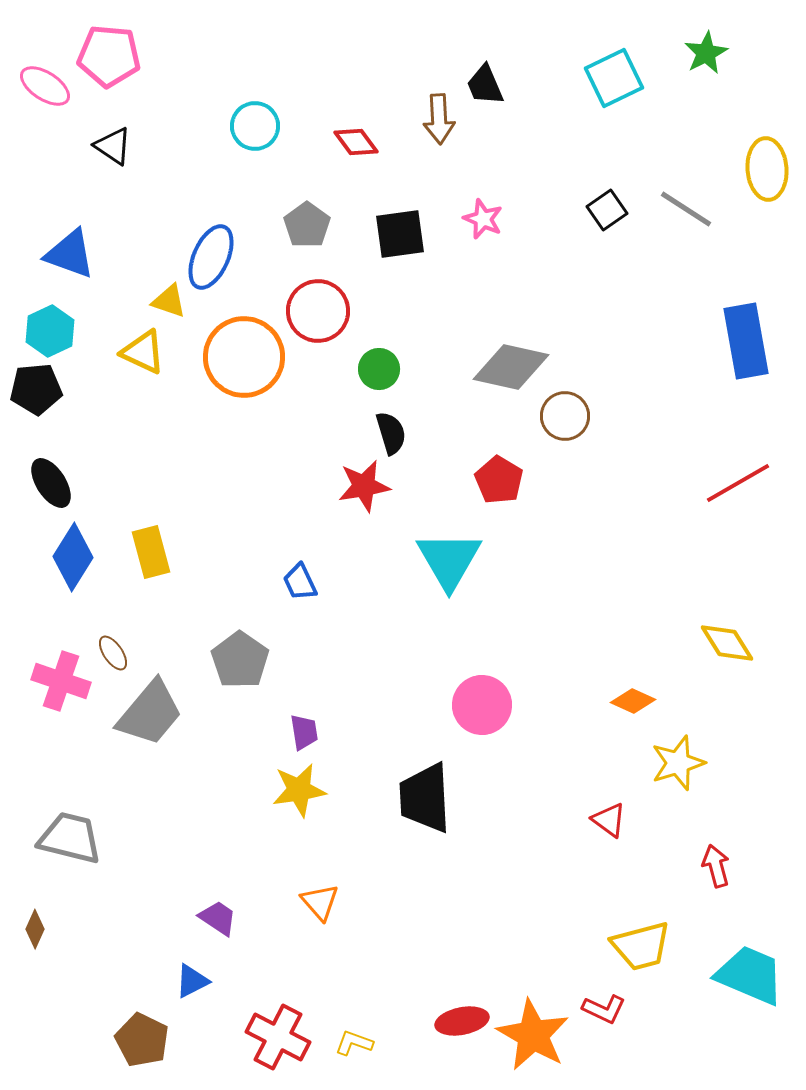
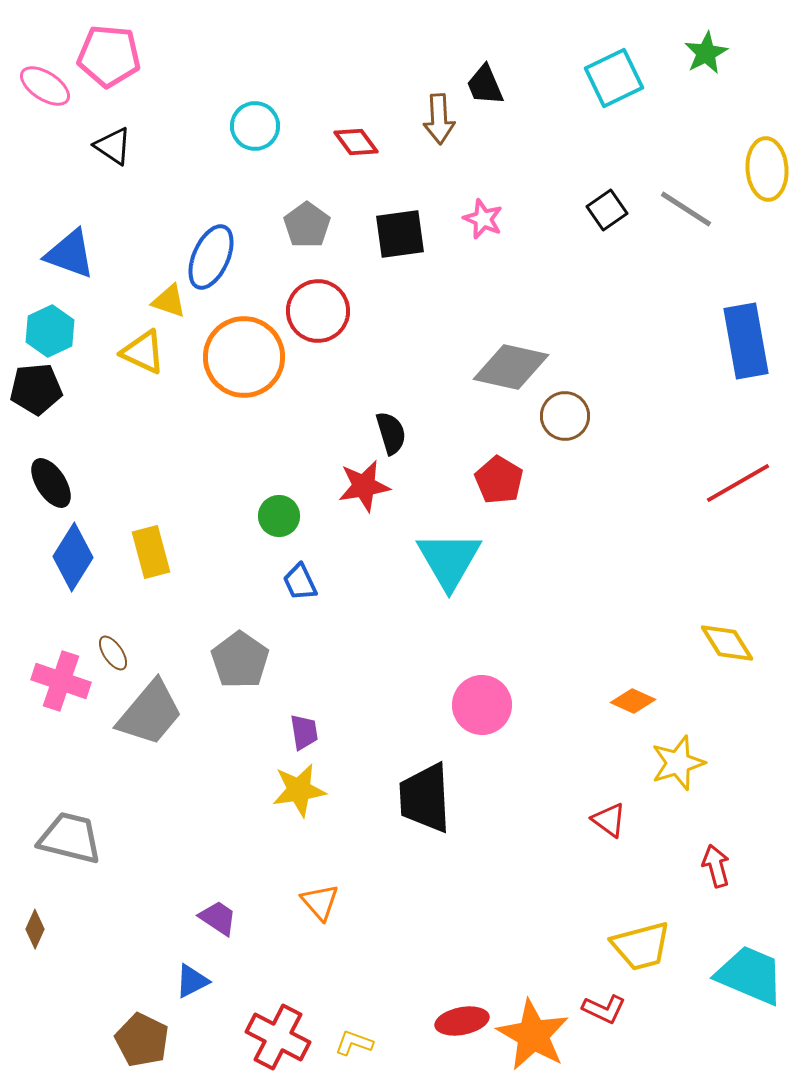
green circle at (379, 369): moved 100 px left, 147 px down
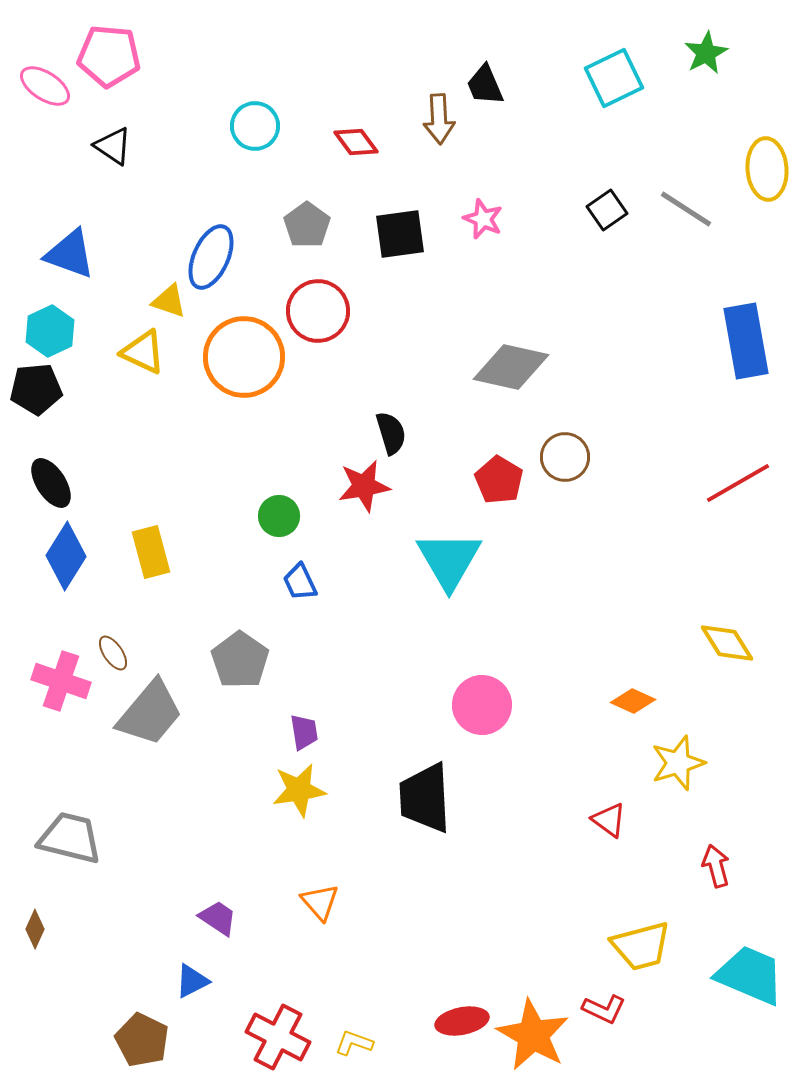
brown circle at (565, 416): moved 41 px down
blue diamond at (73, 557): moved 7 px left, 1 px up
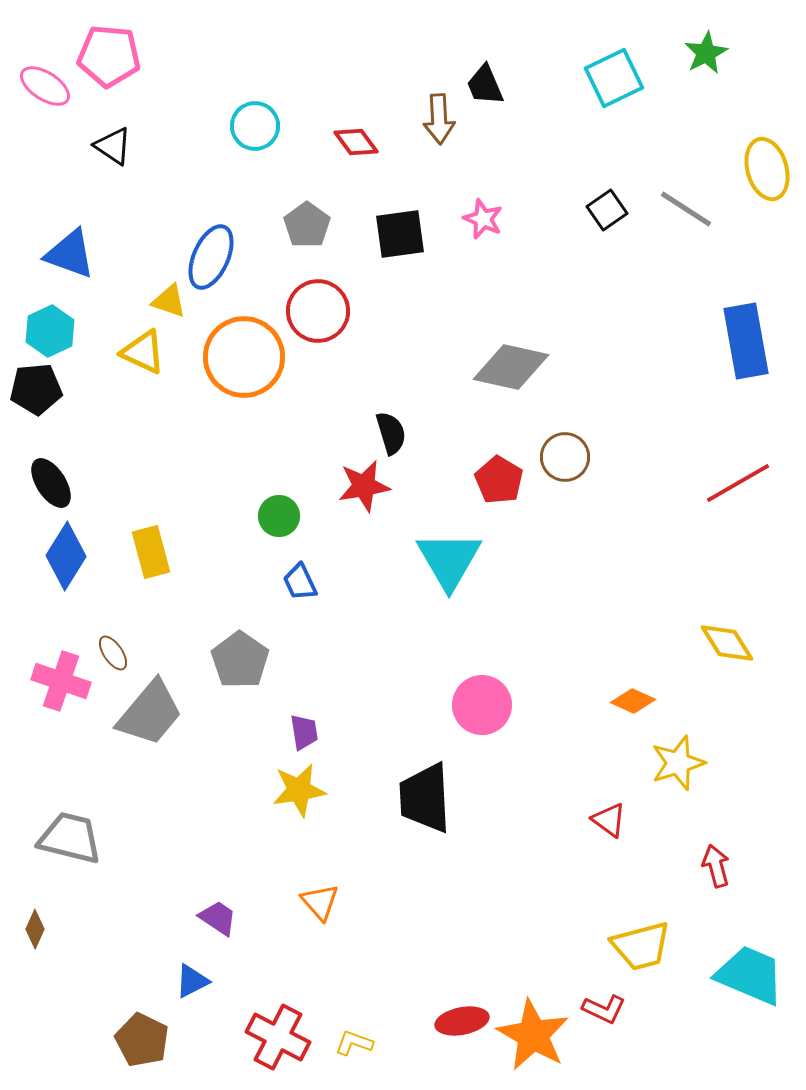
yellow ellipse at (767, 169): rotated 12 degrees counterclockwise
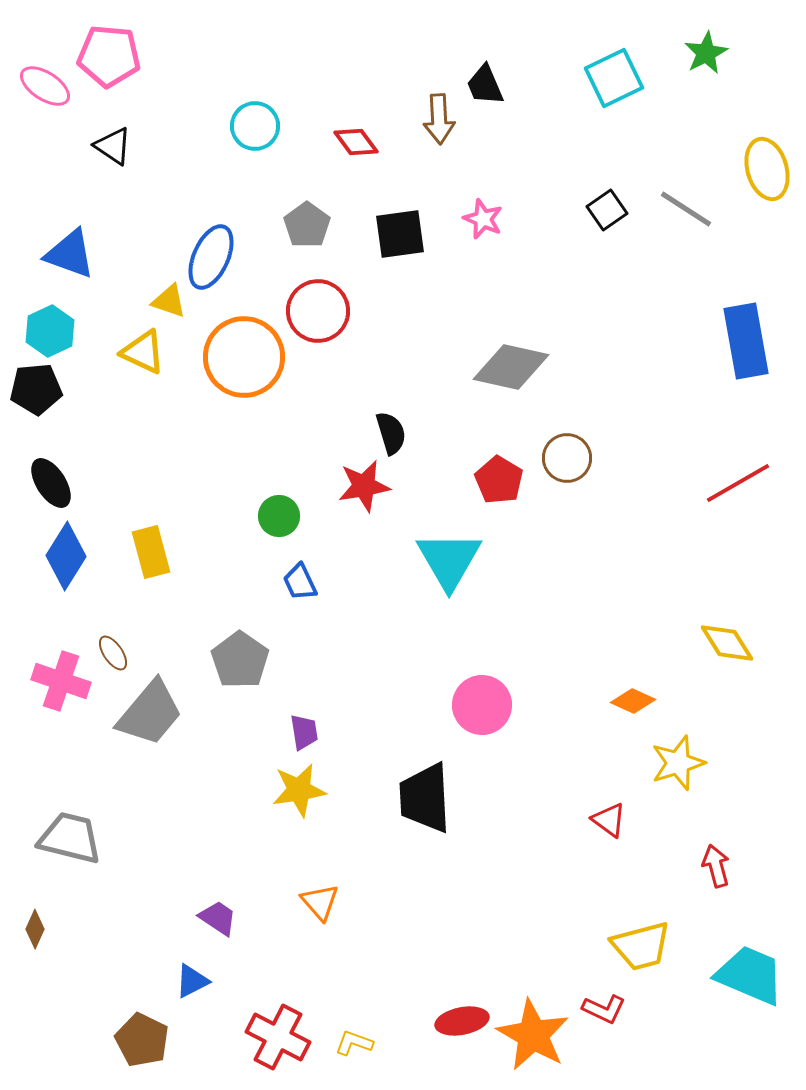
brown circle at (565, 457): moved 2 px right, 1 px down
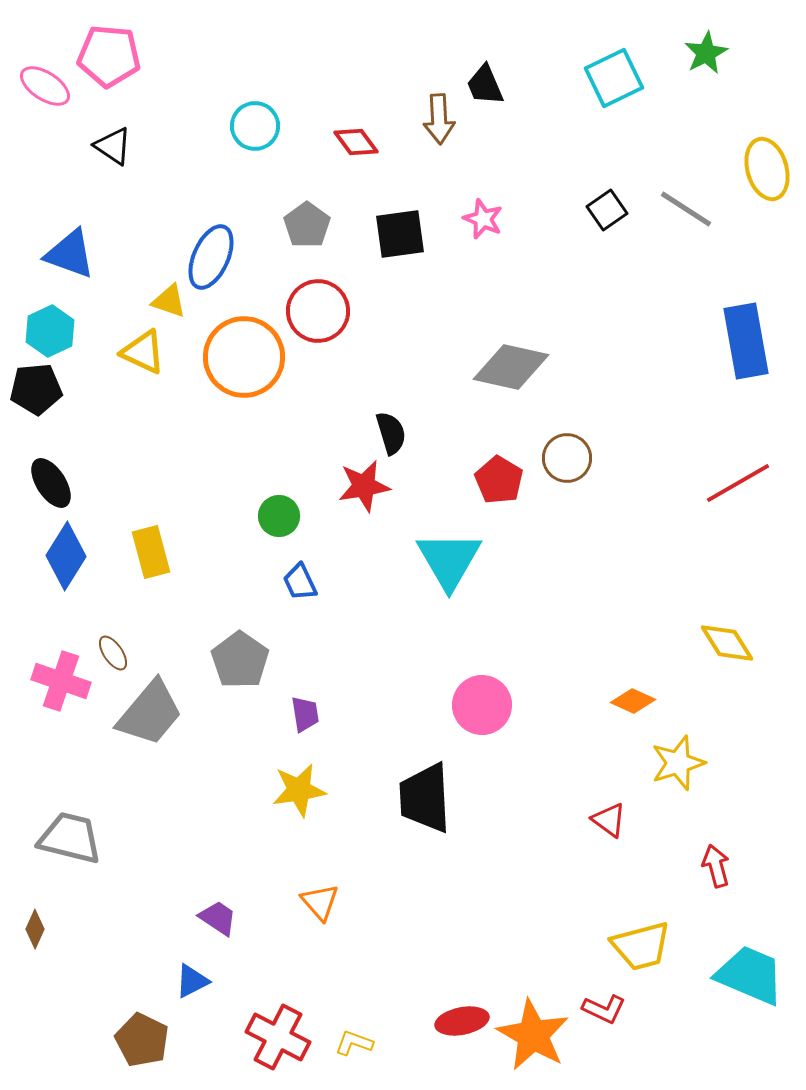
purple trapezoid at (304, 732): moved 1 px right, 18 px up
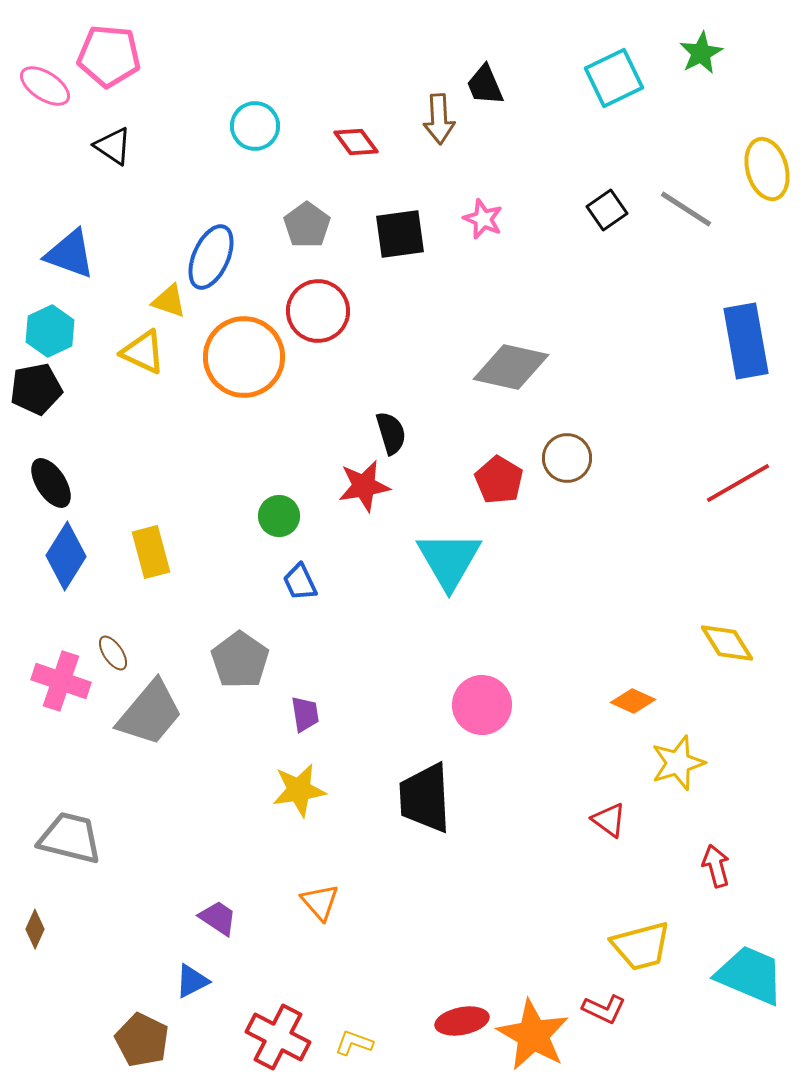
green star at (706, 53): moved 5 px left
black pentagon at (36, 389): rotated 6 degrees counterclockwise
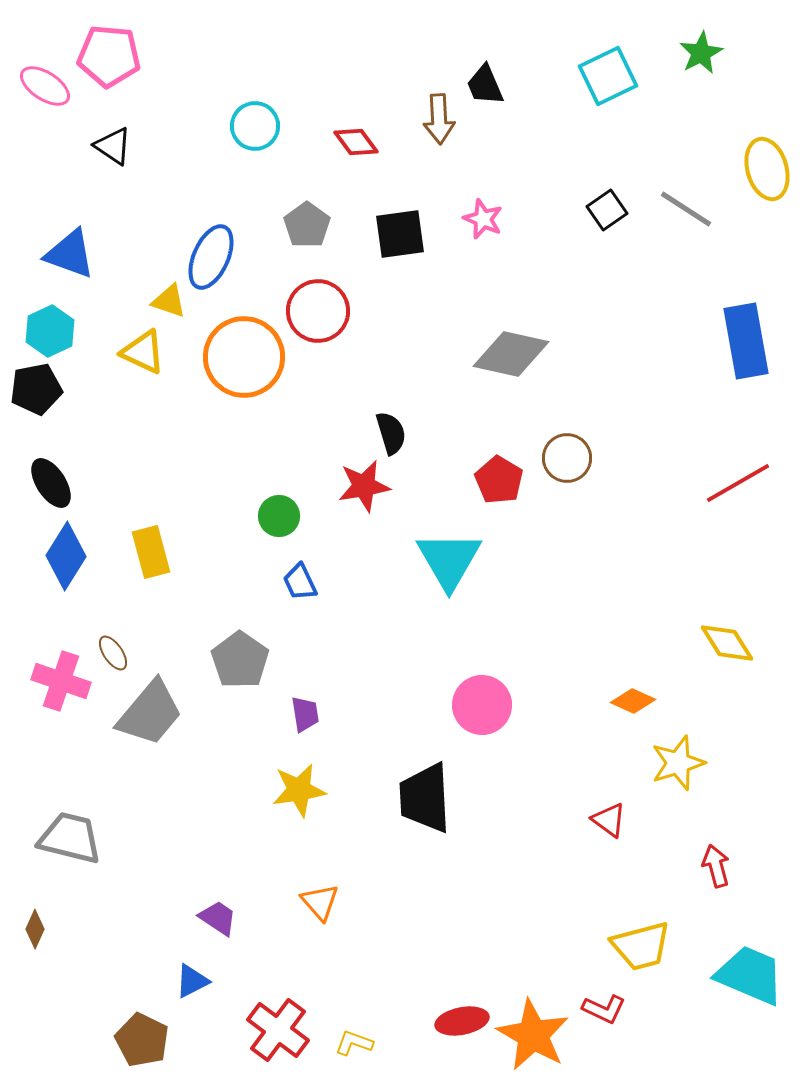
cyan square at (614, 78): moved 6 px left, 2 px up
gray diamond at (511, 367): moved 13 px up
red cross at (278, 1037): moved 7 px up; rotated 10 degrees clockwise
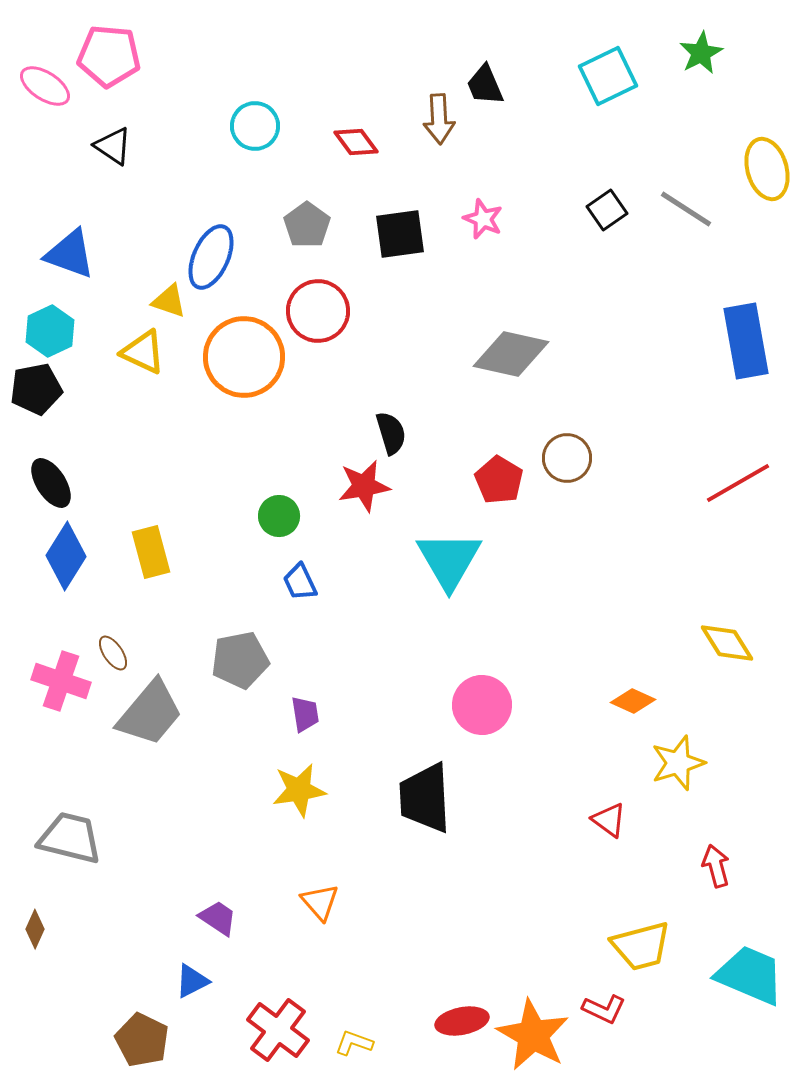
gray pentagon at (240, 660): rotated 26 degrees clockwise
